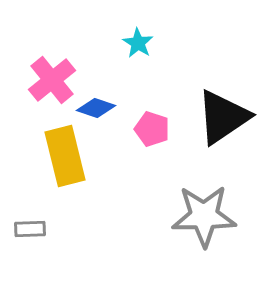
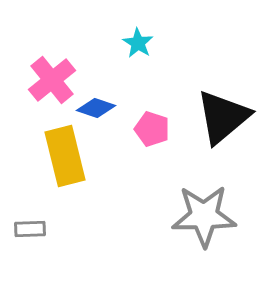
black triangle: rotated 6 degrees counterclockwise
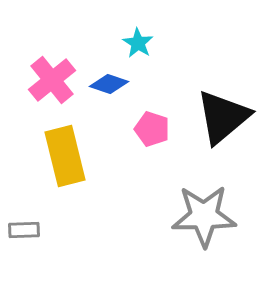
blue diamond: moved 13 px right, 24 px up
gray rectangle: moved 6 px left, 1 px down
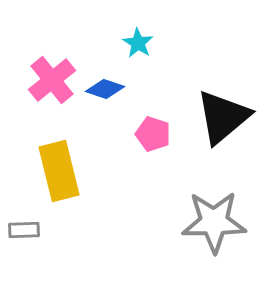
blue diamond: moved 4 px left, 5 px down
pink pentagon: moved 1 px right, 5 px down
yellow rectangle: moved 6 px left, 15 px down
gray star: moved 10 px right, 6 px down
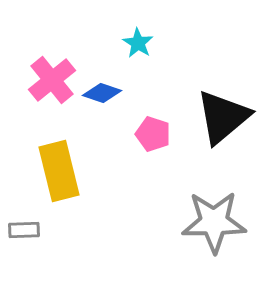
blue diamond: moved 3 px left, 4 px down
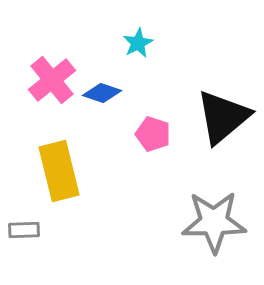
cyan star: rotated 12 degrees clockwise
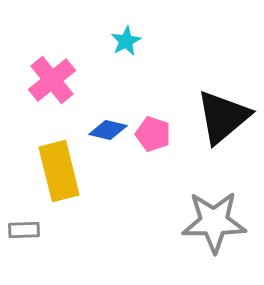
cyan star: moved 12 px left, 2 px up
blue diamond: moved 6 px right, 37 px down; rotated 6 degrees counterclockwise
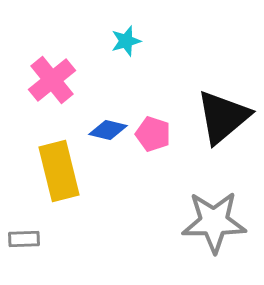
cyan star: rotated 12 degrees clockwise
gray rectangle: moved 9 px down
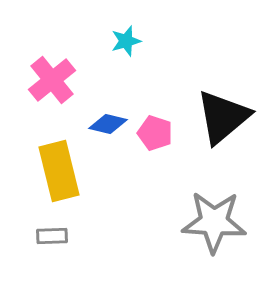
blue diamond: moved 6 px up
pink pentagon: moved 2 px right, 1 px up
gray star: rotated 4 degrees clockwise
gray rectangle: moved 28 px right, 3 px up
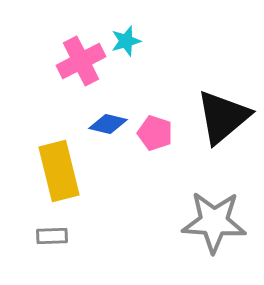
pink cross: moved 29 px right, 19 px up; rotated 12 degrees clockwise
